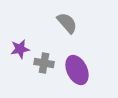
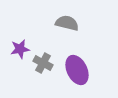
gray semicircle: rotated 35 degrees counterclockwise
gray cross: moved 1 px left; rotated 18 degrees clockwise
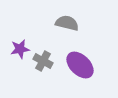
gray cross: moved 2 px up
purple ellipse: moved 3 px right, 5 px up; rotated 20 degrees counterclockwise
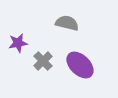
purple star: moved 2 px left, 6 px up
gray cross: rotated 18 degrees clockwise
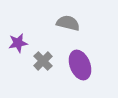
gray semicircle: moved 1 px right
purple ellipse: rotated 24 degrees clockwise
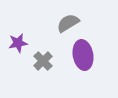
gray semicircle: rotated 45 degrees counterclockwise
purple ellipse: moved 3 px right, 10 px up; rotated 12 degrees clockwise
